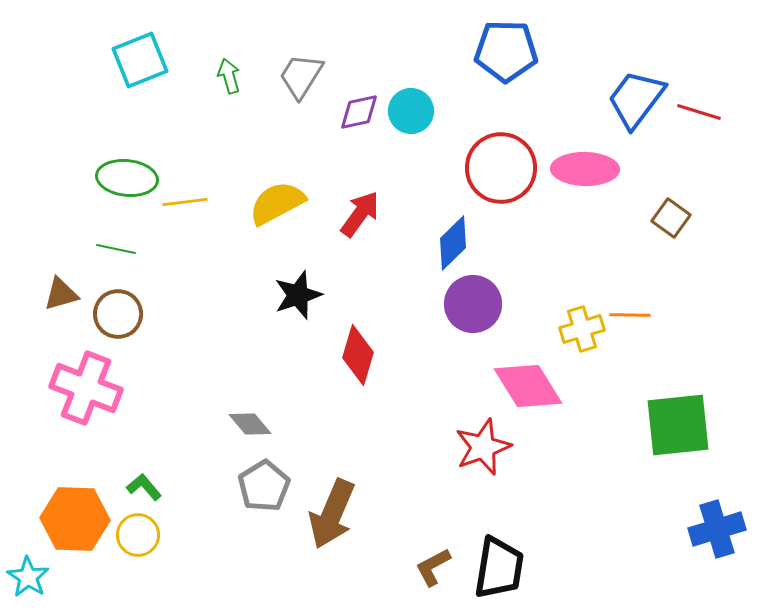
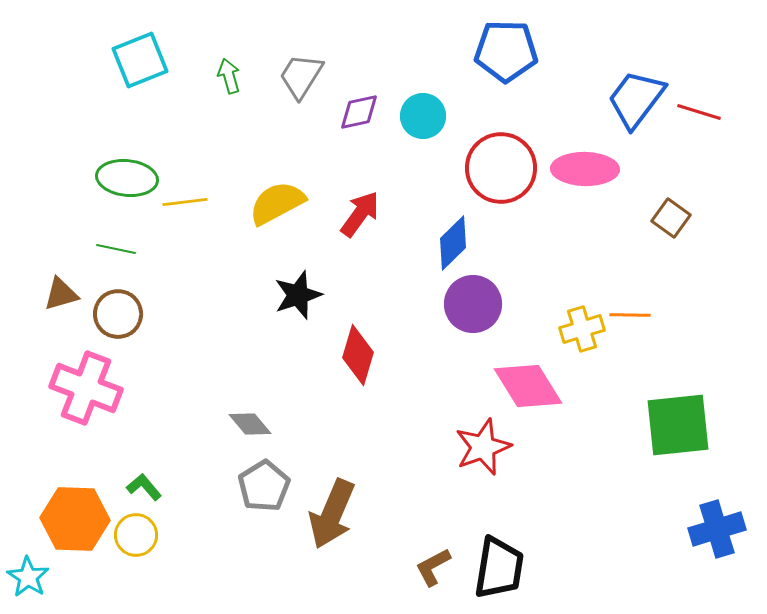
cyan circle: moved 12 px right, 5 px down
yellow circle: moved 2 px left
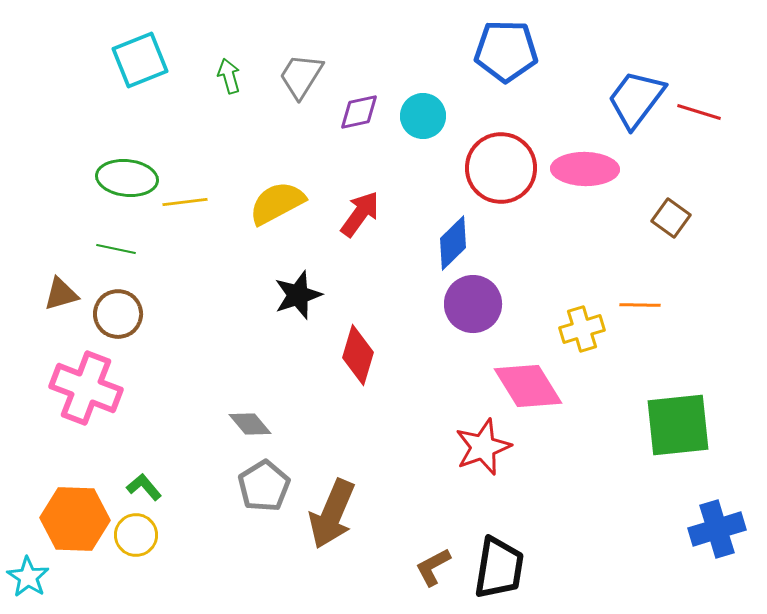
orange line: moved 10 px right, 10 px up
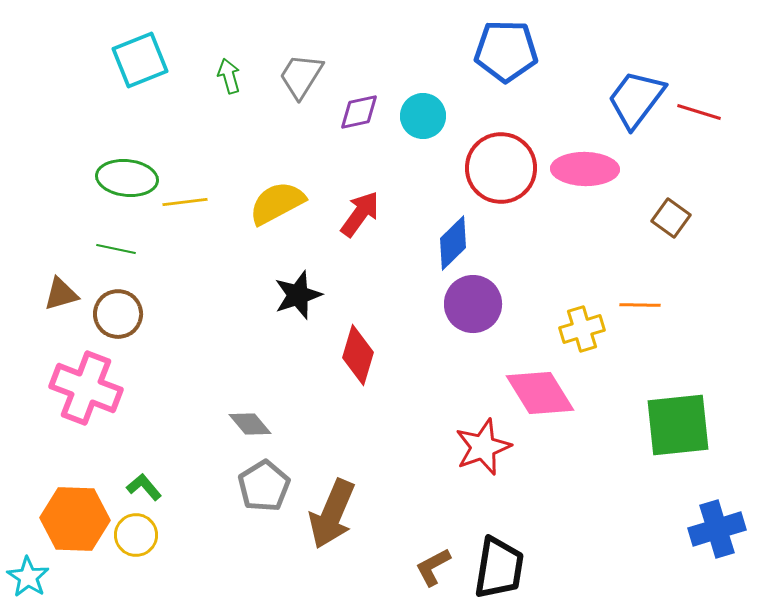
pink diamond: moved 12 px right, 7 px down
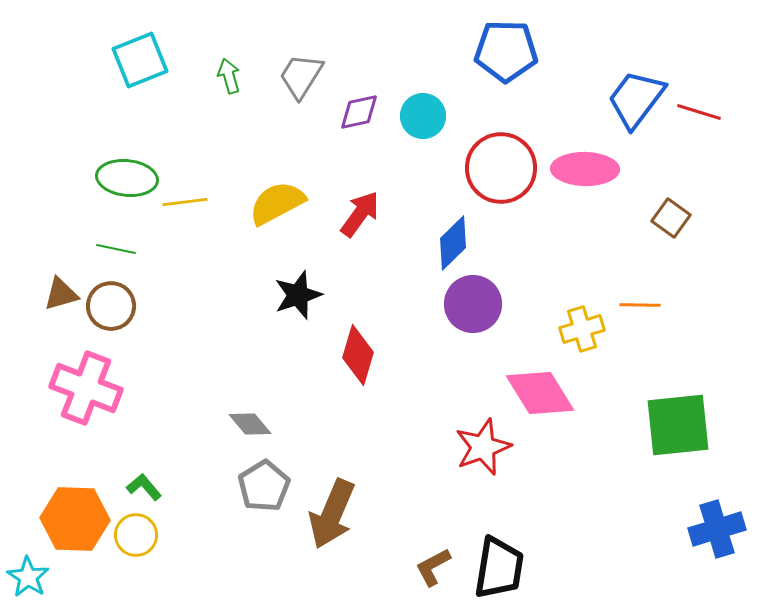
brown circle: moved 7 px left, 8 px up
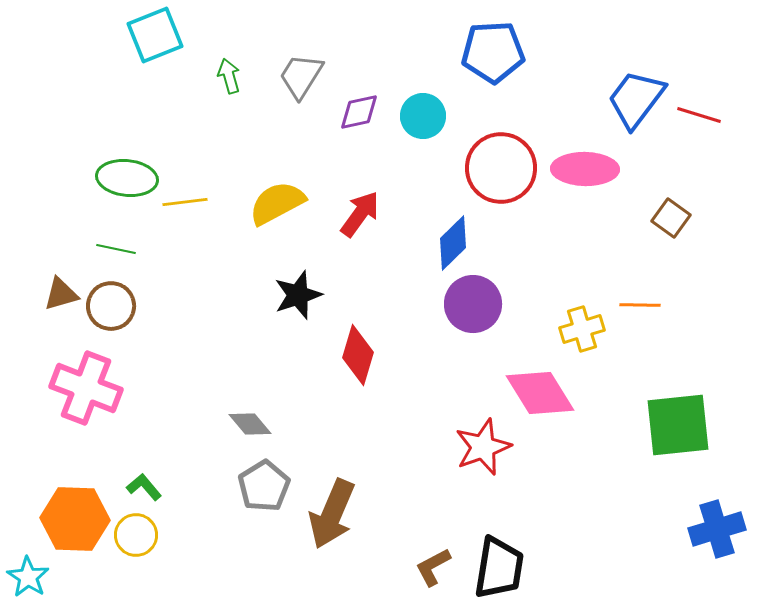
blue pentagon: moved 13 px left, 1 px down; rotated 4 degrees counterclockwise
cyan square: moved 15 px right, 25 px up
red line: moved 3 px down
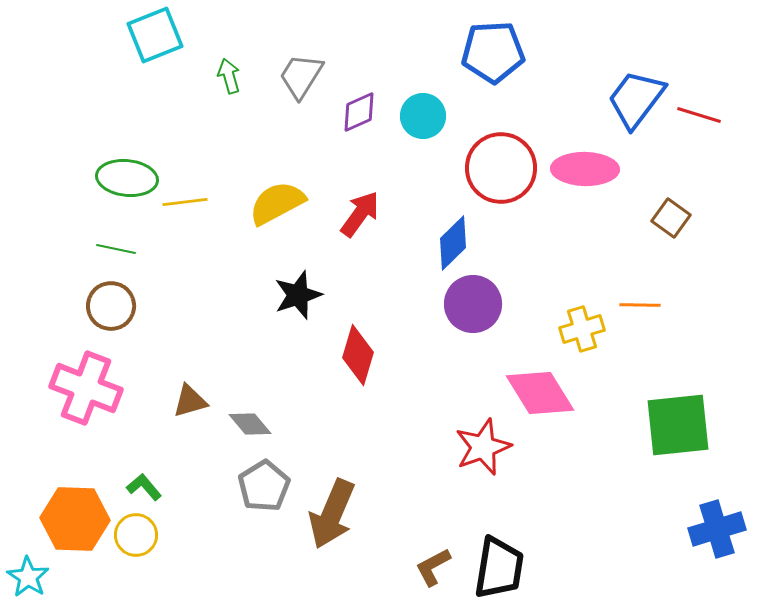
purple diamond: rotated 12 degrees counterclockwise
brown triangle: moved 129 px right, 107 px down
